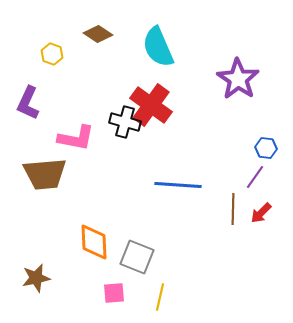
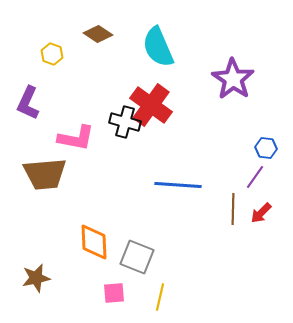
purple star: moved 5 px left
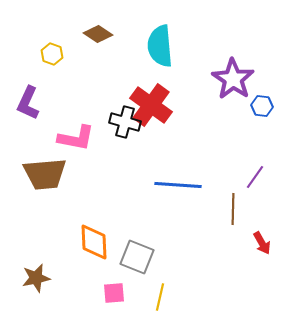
cyan semicircle: moved 2 px right, 1 px up; rotated 18 degrees clockwise
blue hexagon: moved 4 px left, 42 px up
red arrow: moved 1 px right, 30 px down; rotated 75 degrees counterclockwise
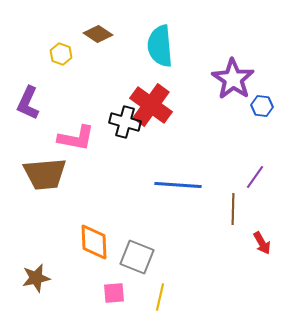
yellow hexagon: moved 9 px right
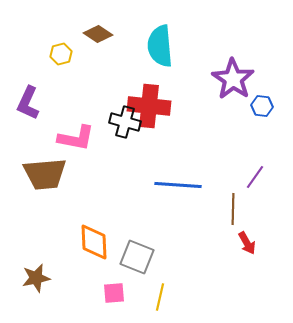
yellow hexagon: rotated 25 degrees clockwise
red cross: moved 2 px left, 1 px down; rotated 30 degrees counterclockwise
red arrow: moved 15 px left
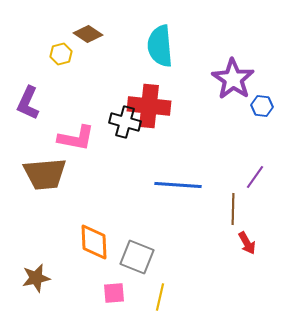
brown diamond: moved 10 px left
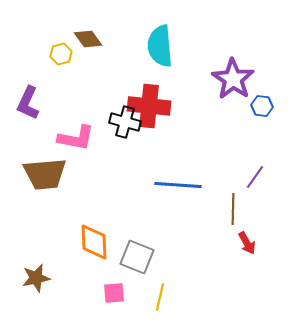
brown diamond: moved 5 px down; rotated 20 degrees clockwise
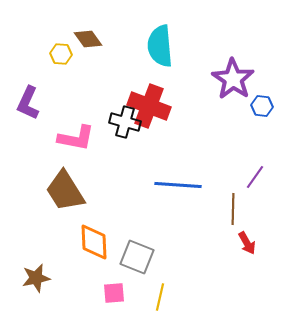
yellow hexagon: rotated 20 degrees clockwise
red cross: rotated 15 degrees clockwise
brown trapezoid: moved 20 px right, 17 px down; rotated 63 degrees clockwise
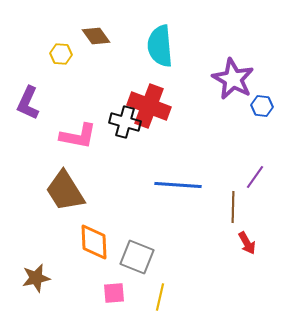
brown diamond: moved 8 px right, 3 px up
purple star: rotated 6 degrees counterclockwise
pink L-shape: moved 2 px right, 2 px up
brown line: moved 2 px up
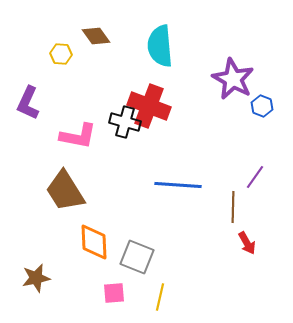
blue hexagon: rotated 15 degrees clockwise
